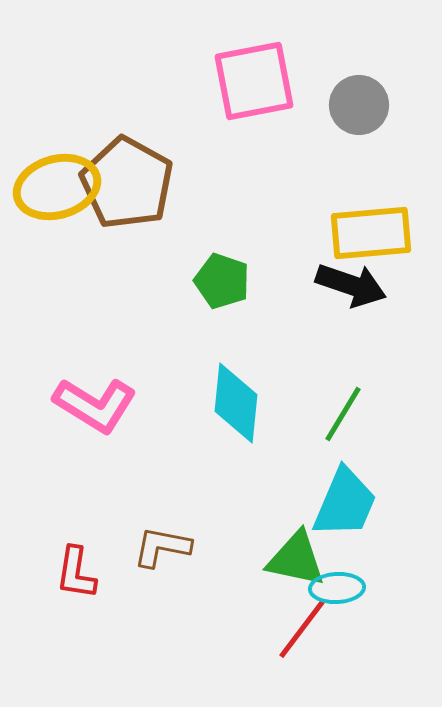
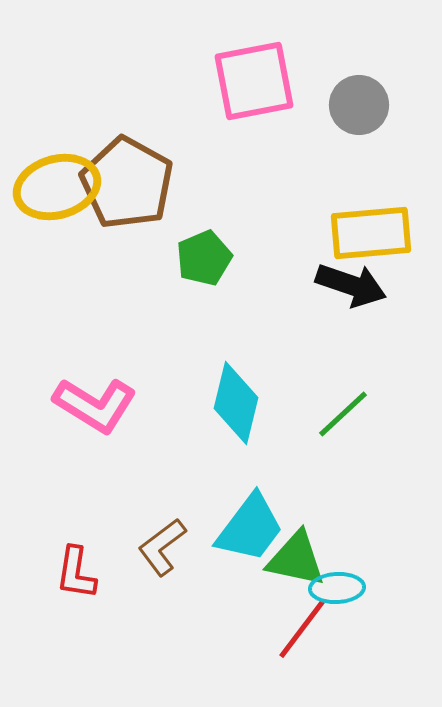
green pentagon: moved 18 px left, 23 px up; rotated 30 degrees clockwise
cyan diamond: rotated 8 degrees clockwise
green line: rotated 16 degrees clockwise
cyan trapezoid: moved 95 px left, 25 px down; rotated 14 degrees clockwise
brown L-shape: rotated 48 degrees counterclockwise
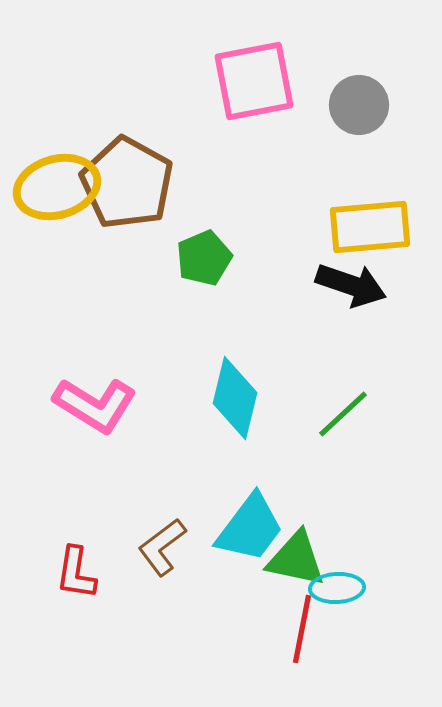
yellow rectangle: moved 1 px left, 6 px up
cyan diamond: moved 1 px left, 5 px up
red line: rotated 26 degrees counterclockwise
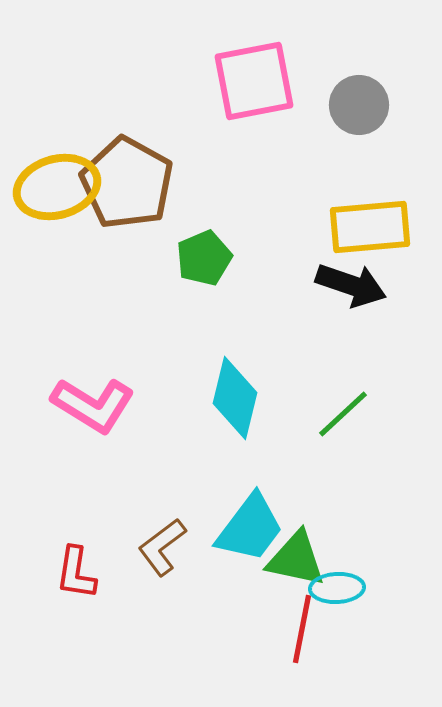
pink L-shape: moved 2 px left
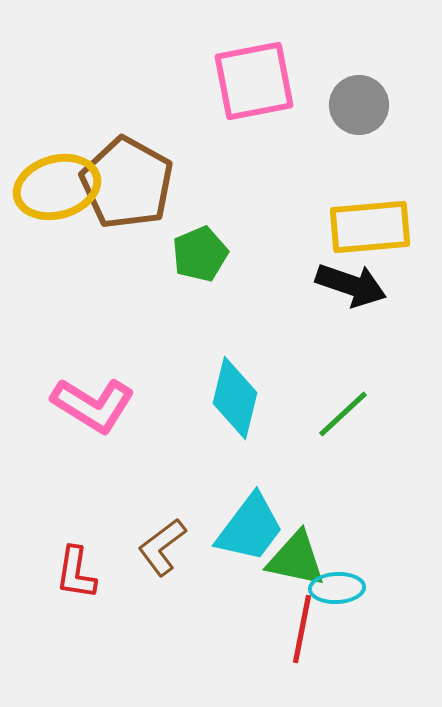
green pentagon: moved 4 px left, 4 px up
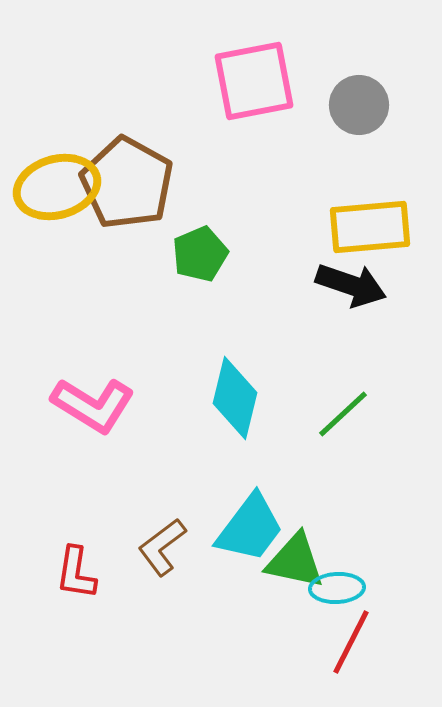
green triangle: moved 1 px left, 2 px down
red line: moved 49 px right, 13 px down; rotated 16 degrees clockwise
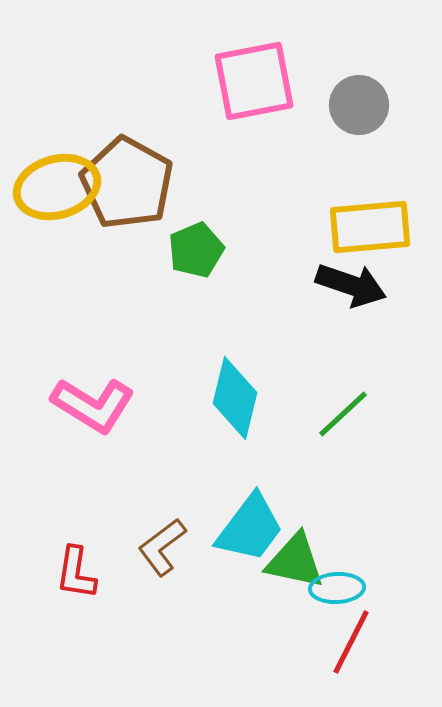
green pentagon: moved 4 px left, 4 px up
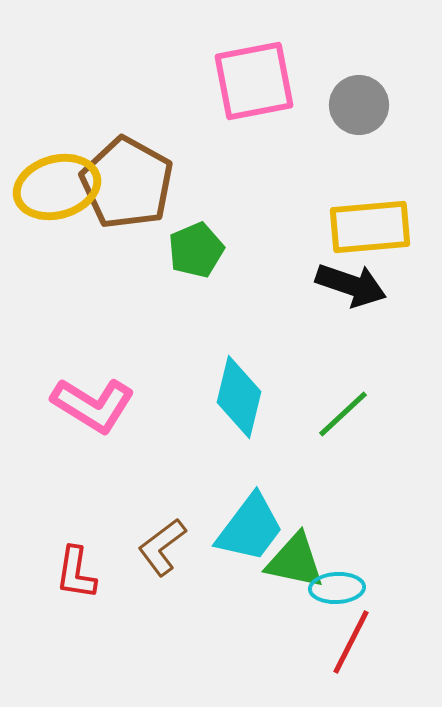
cyan diamond: moved 4 px right, 1 px up
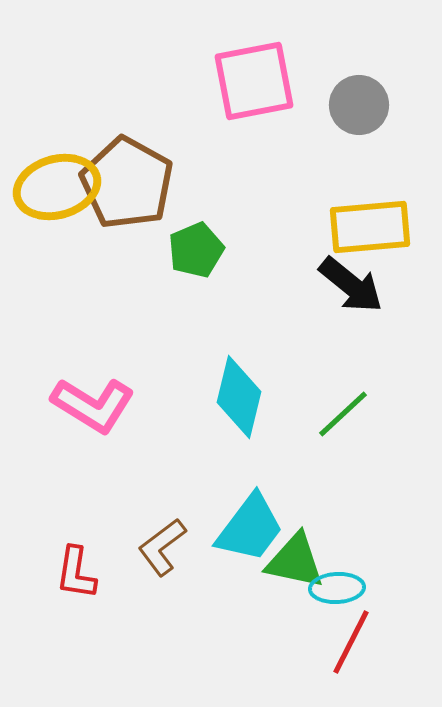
black arrow: rotated 20 degrees clockwise
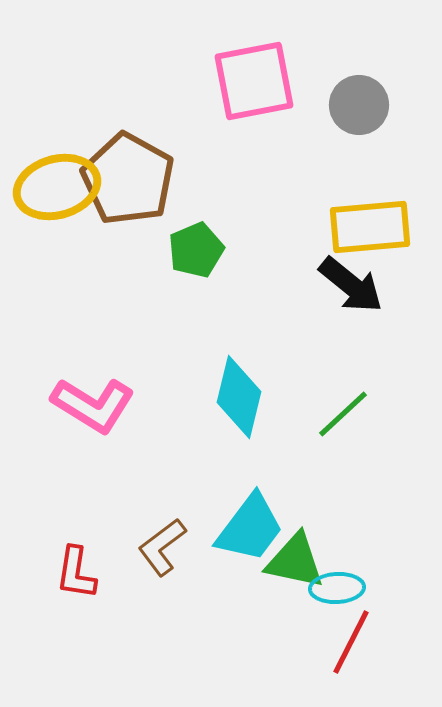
brown pentagon: moved 1 px right, 4 px up
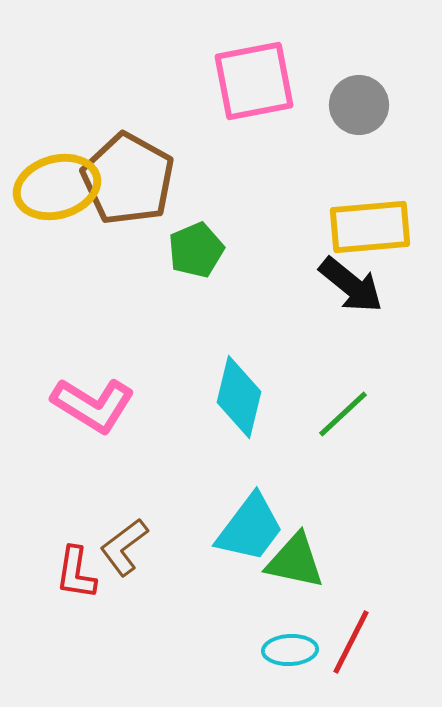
brown L-shape: moved 38 px left
cyan ellipse: moved 47 px left, 62 px down
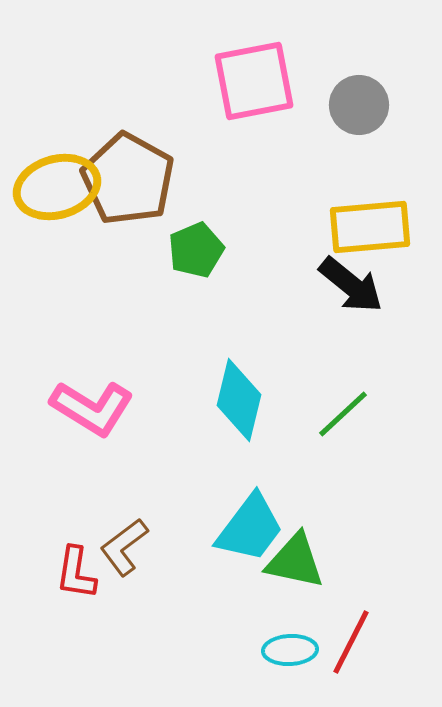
cyan diamond: moved 3 px down
pink L-shape: moved 1 px left, 3 px down
